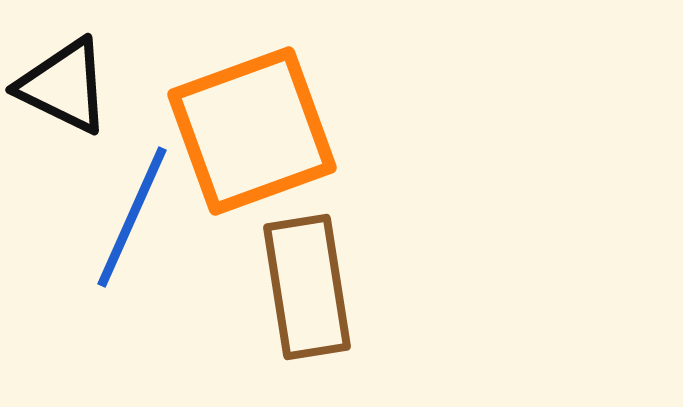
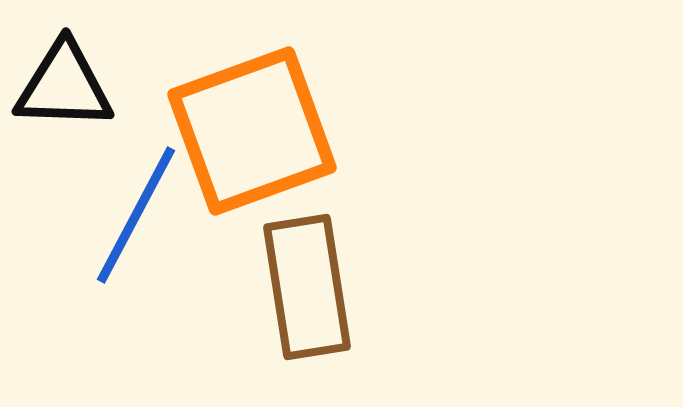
black triangle: rotated 24 degrees counterclockwise
blue line: moved 4 px right, 2 px up; rotated 4 degrees clockwise
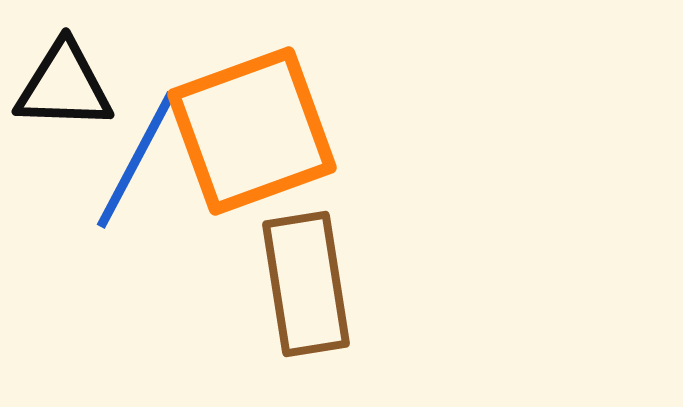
blue line: moved 55 px up
brown rectangle: moved 1 px left, 3 px up
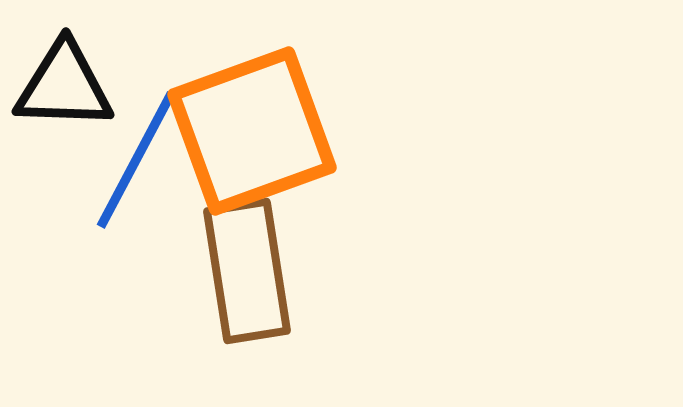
brown rectangle: moved 59 px left, 13 px up
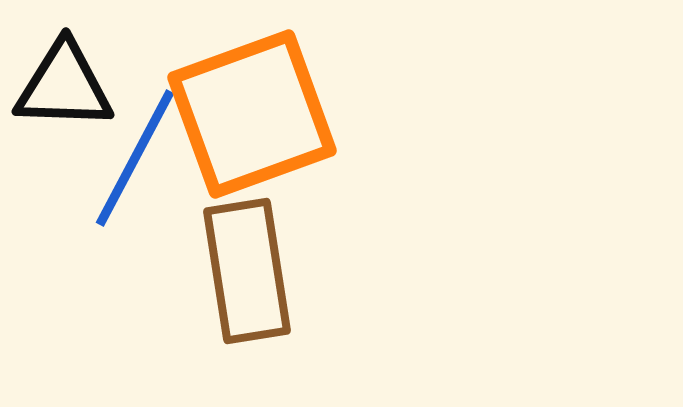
orange square: moved 17 px up
blue line: moved 1 px left, 2 px up
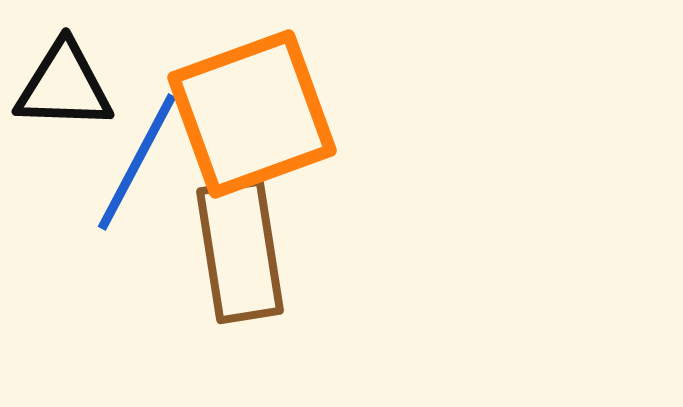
blue line: moved 2 px right, 4 px down
brown rectangle: moved 7 px left, 20 px up
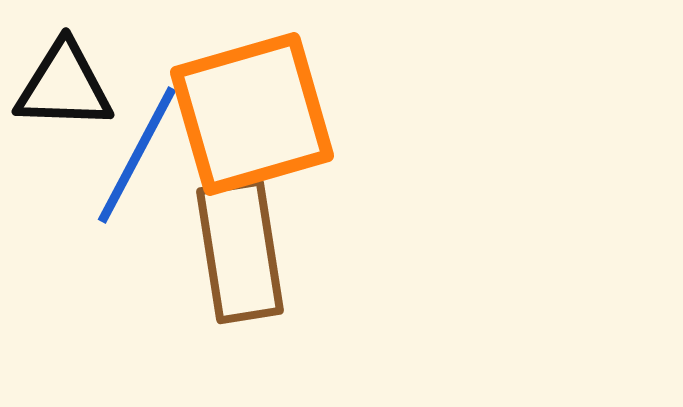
orange square: rotated 4 degrees clockwise
blue line: moved 7 px up
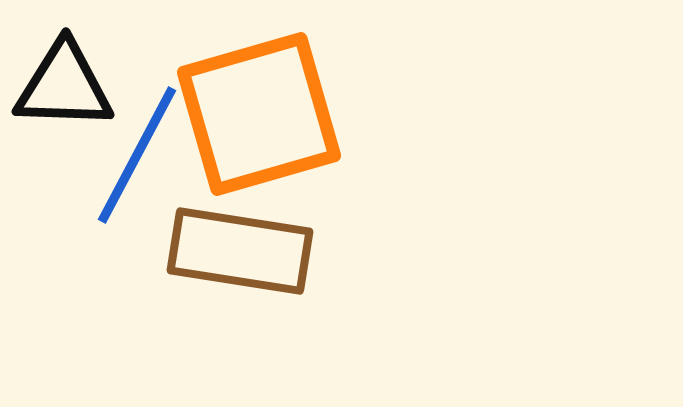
orange square: moved 7 px right
brown rectangle: rotated 72 degrees counterclockwise
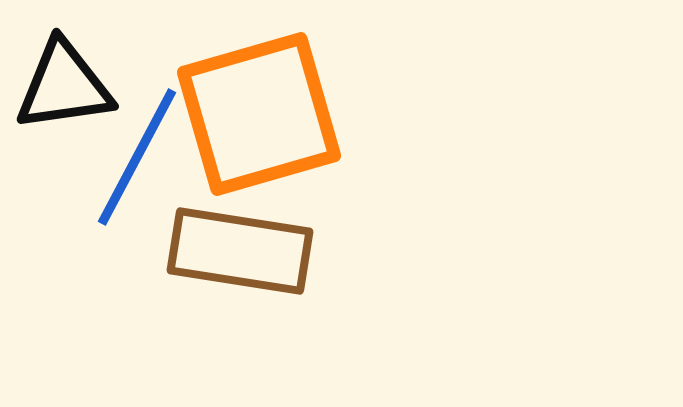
black triangle: rotated 10 degrees counterclockwise
blue line: moved 2 px down
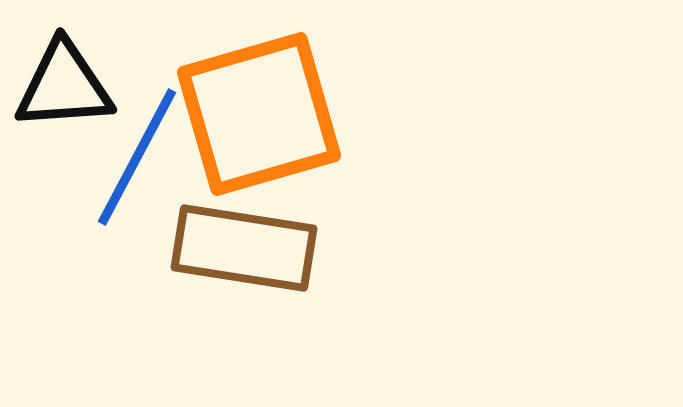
black triangle: rotated 4 degrees clockwise
brown rectangle: moved 4 px right, 3 px up
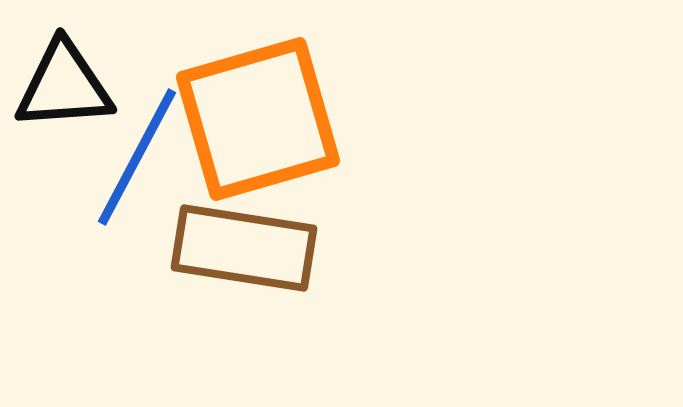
orange square: moved 1 px left, 5 px down
